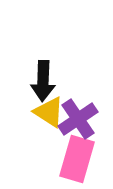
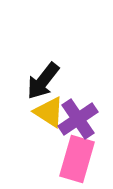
black arrow: rotated 36 degrees clockwise
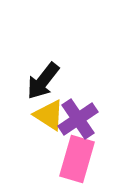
yellow triangle: moved 3 px down
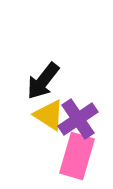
pink rectangle: moved 3 px up
